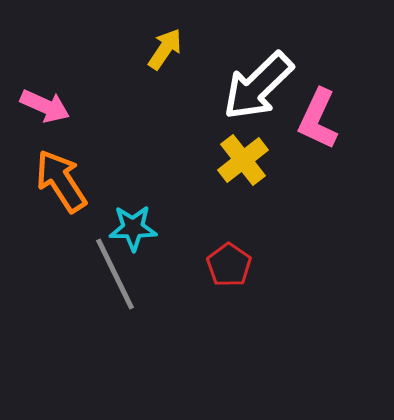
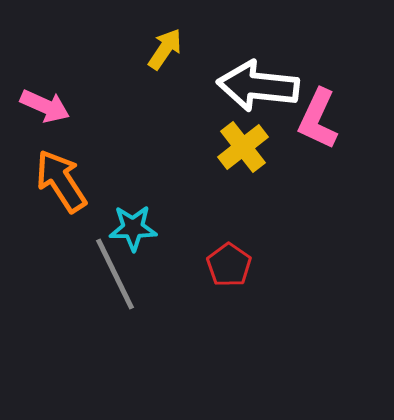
white arrow: rotated 50 degrees clockwise
yellow cross: moved 13 px up
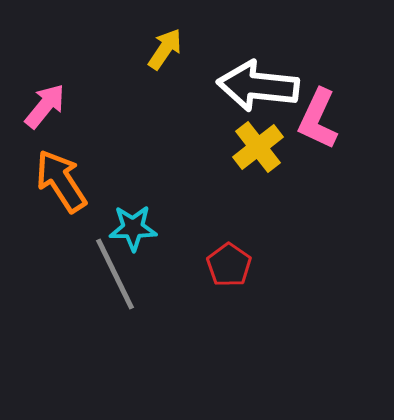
pink arrow: rotated 75 degrees counterclockwise
yellow cross: moved 15 px right
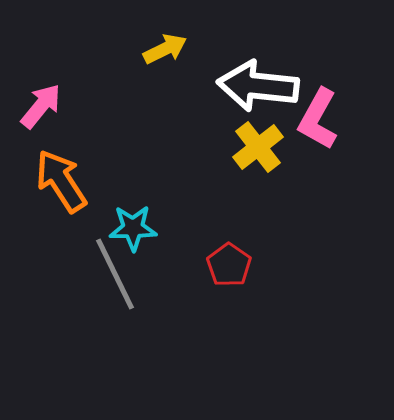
yellow arrow: rotated 30 degrees clockwise
pink arrow: moved 4 px left
pink L-shape: rotated 4 degrees clockwise
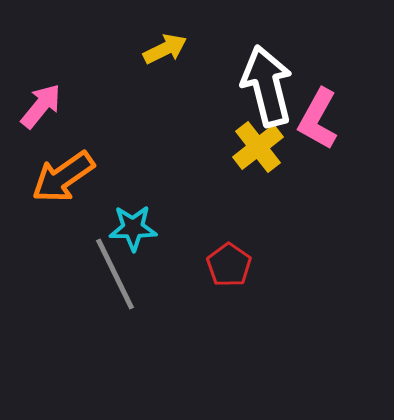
white arrow: moved 9 px right; rotated 70 degrees clockwise
orange arrow: moved 2 px right, 4 px up; rotated 92 degrees counterclockwise
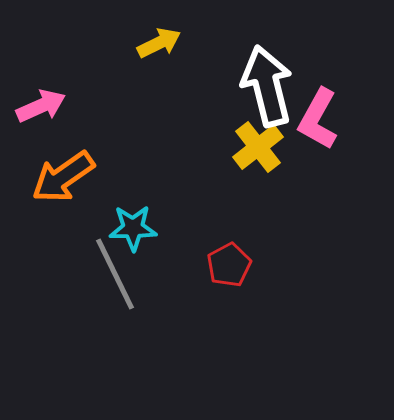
yellow arrow: moved 6 px left, 6 px up
pink arrow: rotated 27 degrees clockwise
red pentagon: rotated 9 degrees clockwise
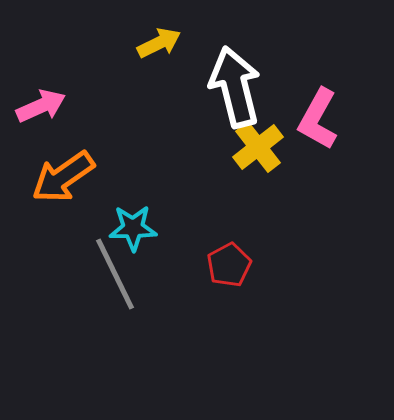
white arrow: moved 32 px left, 1 px down
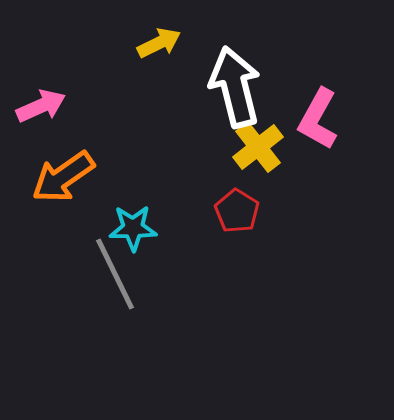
red pentagon: moved 8 px right, 54 px up; rotated 12 degrees counterclockwise
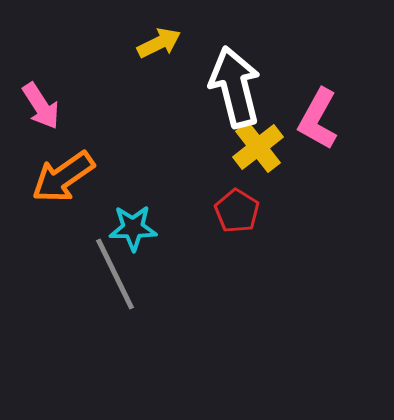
pink arrow: rotated 81 degrees clockwise
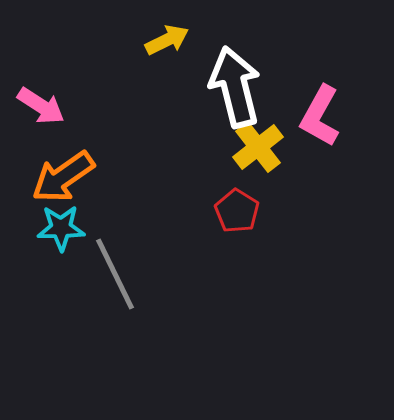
yellow arrow: moved 8 px right, 3 px up
pink arrow: rotated 24 degrees counterclockwise
pink L-shape: moved 2 px right, 3 px up
cyan star: moved 72 px left
